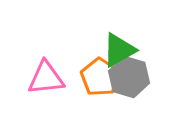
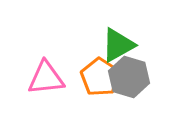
green triangle: moved 1 px left, 5 px up
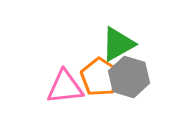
green triangle: moved 1 px up
pink triangle: moved 19 px right, 9 px down
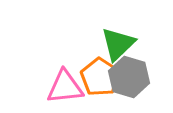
green triangle: rotated 15 degrees counterclockwise
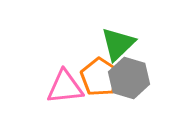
gray hexagon: moved 1 px down
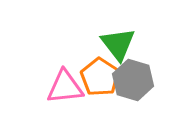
green triangle: rotated 24 degrees counterclockwise
gray hexagon: moved 4 px right, 2 px down
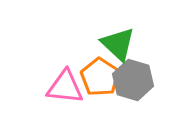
green triangle: rotated 9 degrees counterclockwise
pink triangle: rotated 12 degrees clockwise
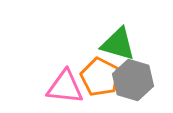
green triangle: rotated 27 degrees counterclockwise
orange pentagon: rotated 6 degrees counterclockwise
